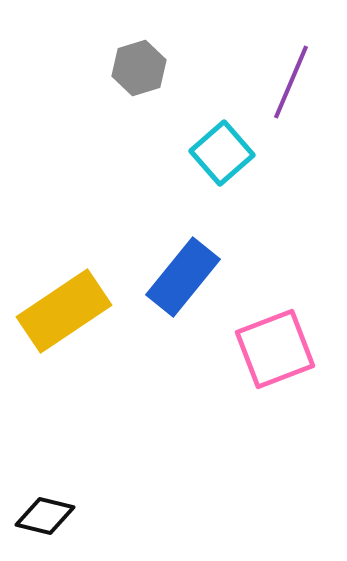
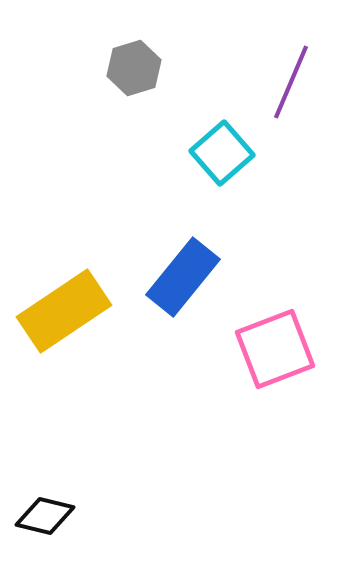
gray hexagon: moved 5 px left
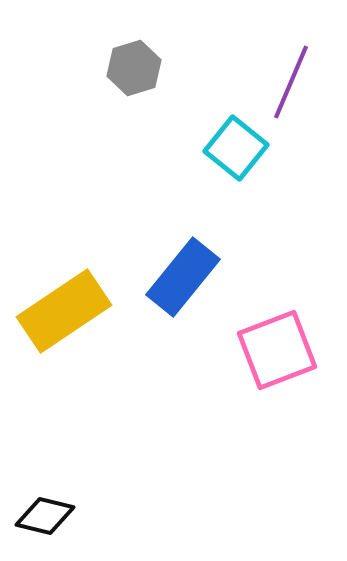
cyan square: moved 14 px right, 5 px up; rotated 10 degrees counterclockwise
pink square: moved 2 px right, 1 px down
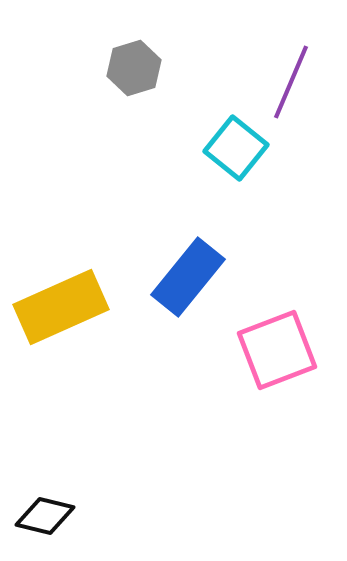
blue rectangle: moved 5 px right
yellow rectangle: moved 3 px left, 4 px up; rotated 10 degrees clockwise
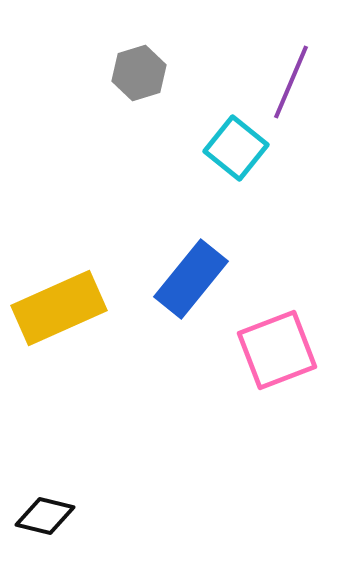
gray hexagon: moved 5 px right, 5 px down
blue rectangle: moved 3 px right, 2 px down
yellow rectangle: moved 2 px left, 1 px down
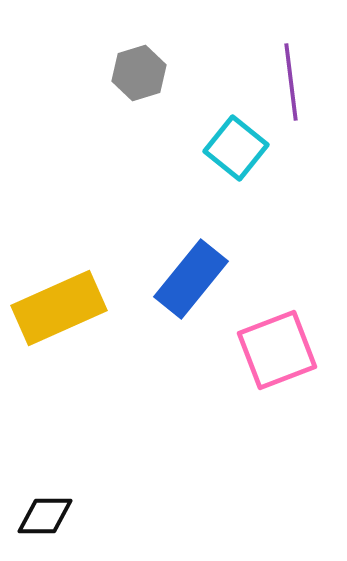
purple line: rotated 30 degrees counterclockwise
black diamond: rotated 14 degrees counterclockwise
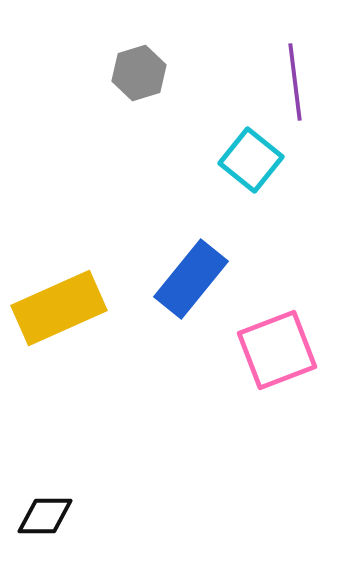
purple line: moved 4 px right
cyan square: moved 15 px right, 12 px down
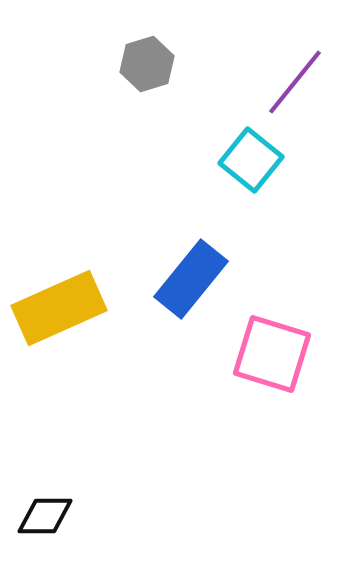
gray hexagon: moved 8 px right, 9 px up
purple line: rotated 46 degrees clockwise
pink square: moved 5 px left, 4 px down; rotated 38 degrees clockwise
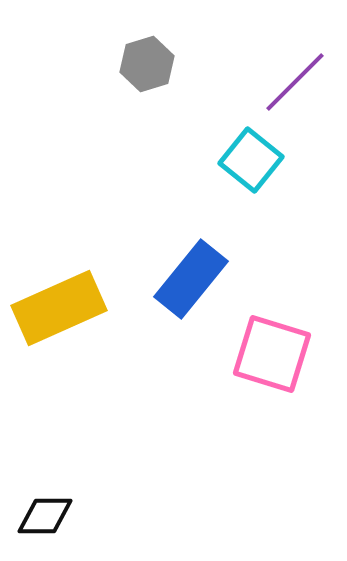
purple line: rotated 6 degrees clockwise
